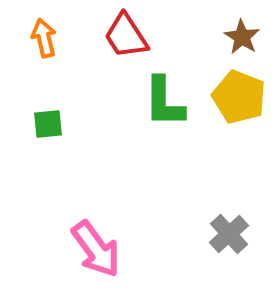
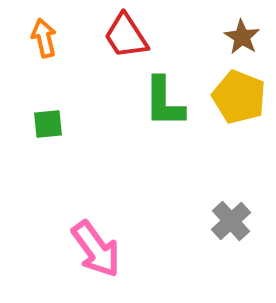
gray cross: moved 2 px right, 13 px up
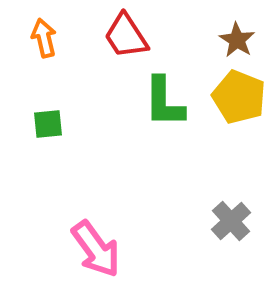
brown star: moved 5 px left, 3 px down
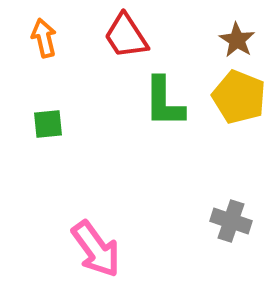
gray cross: rotated 30 degrees counterclockwise
